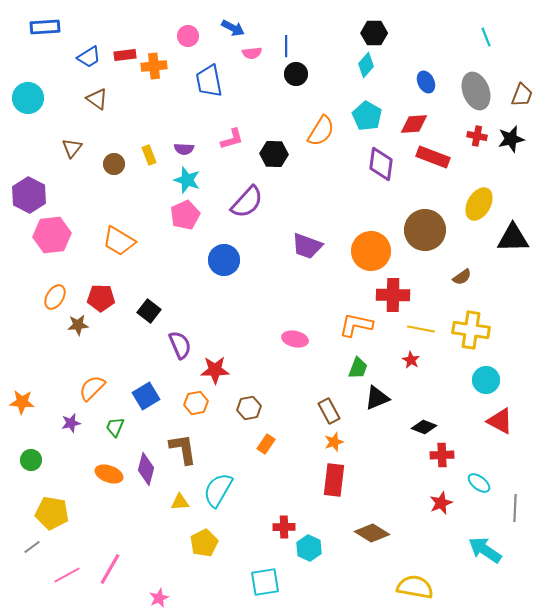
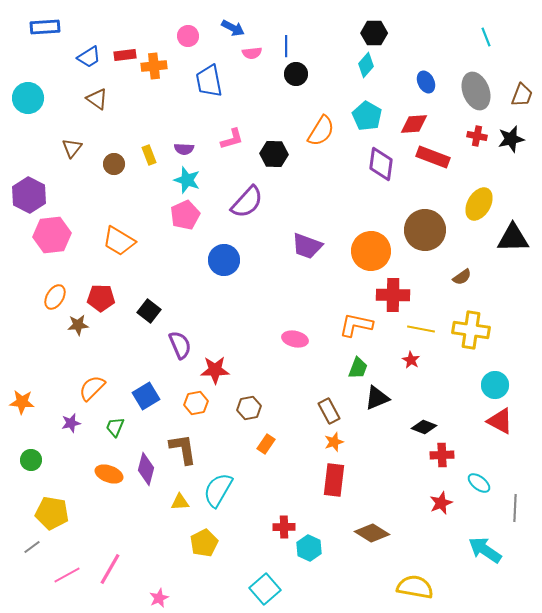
cyan circle at (486, 380): moved 9 px right, 5 px down
cyan square at (265, 582): moved 7 px down; rotated 32 degrees counterclockwise
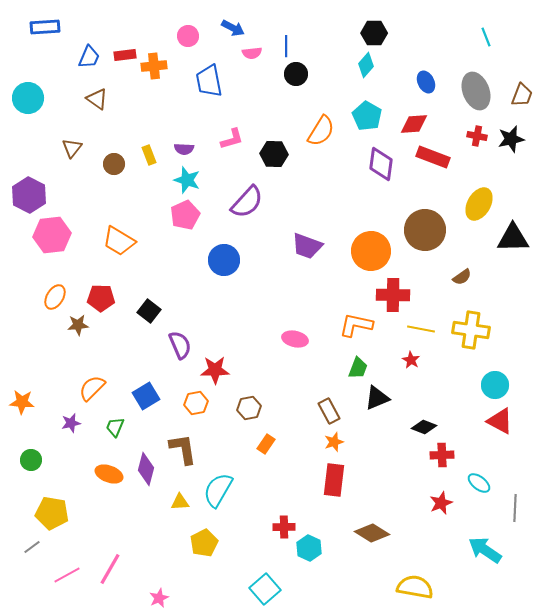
blue trapezoid at (89, 57): rotated 35 degrees counterclockwise
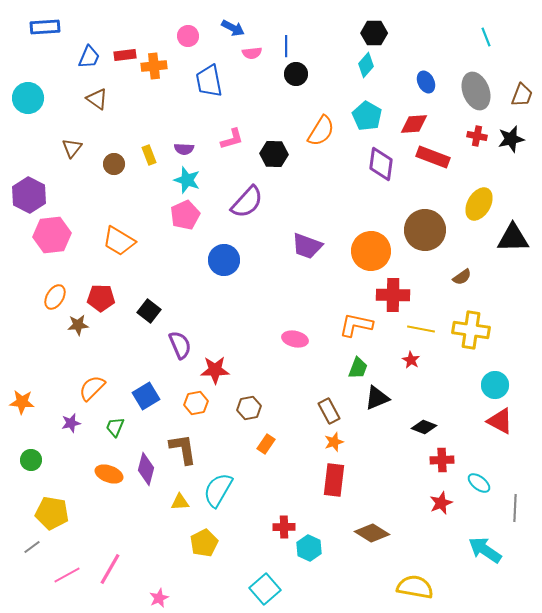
red cross at (442, 455): moved 5 px down
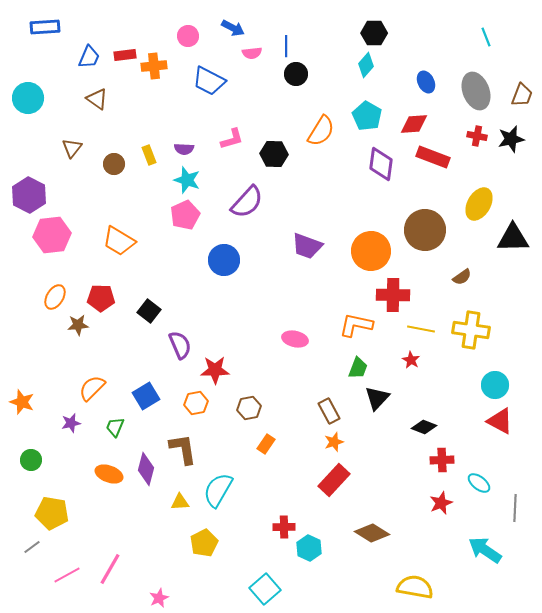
blue trapezoid at (209, 81): rotated 52 degrees counterclockwise
black triangle at (377, 398): rotated 24 degrees counterclockwise
orange star at (22, 402): rotated 15 degrees clockwise
red rectangle at (334, 480): rotated 36 degrees clockwise
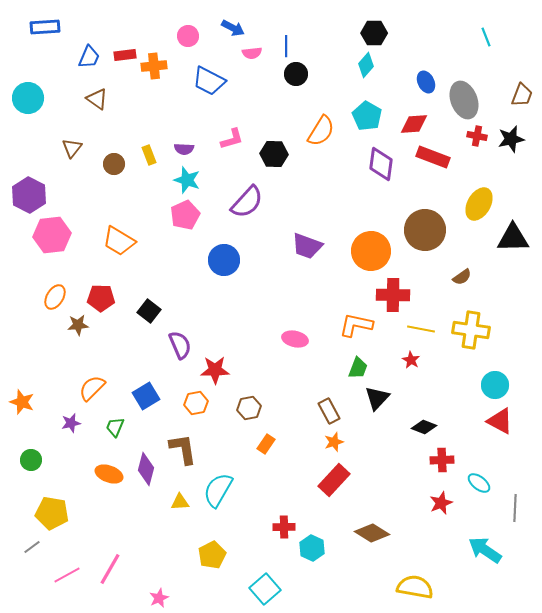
gray ellipse at (476, 91): moved 12 px left, 9 px down
yellow pentagon at (204, 543): moved 8 px right, 12 px down
cyan hexagon at (309, 548): moved 3 px right
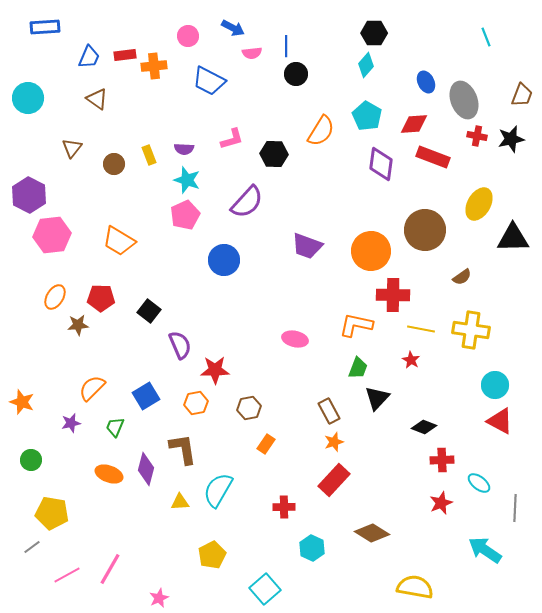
red cross at (284, 527): moved 20 px up
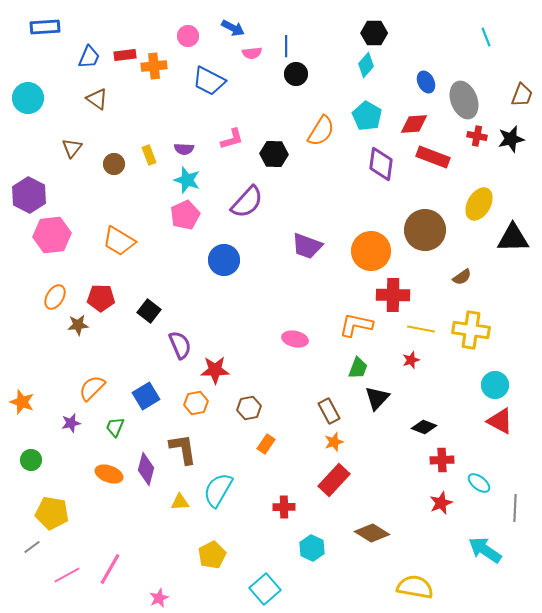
red star at (411, 360): rotated 24 degrees clockwise
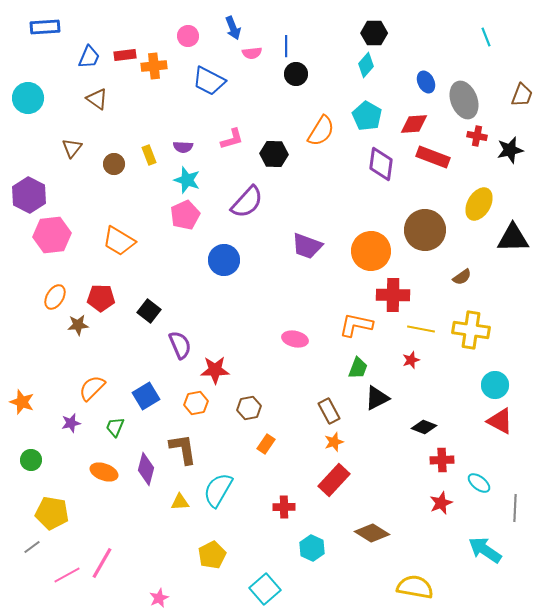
blue arrow at (233, 28): rotated 40 degrees clockwise
black star at (511, 139): moved 1 px left, 11 px down
purple semicircle at (184, 149): moved 1 px left, 2 px up
black triangle at (377, 398): rotated 20 degrees clockwise
orange ellipse at (109, 474): moved 5 px left, 2 px up
pink line at (110, 569): moved 8 px left, 6 px up
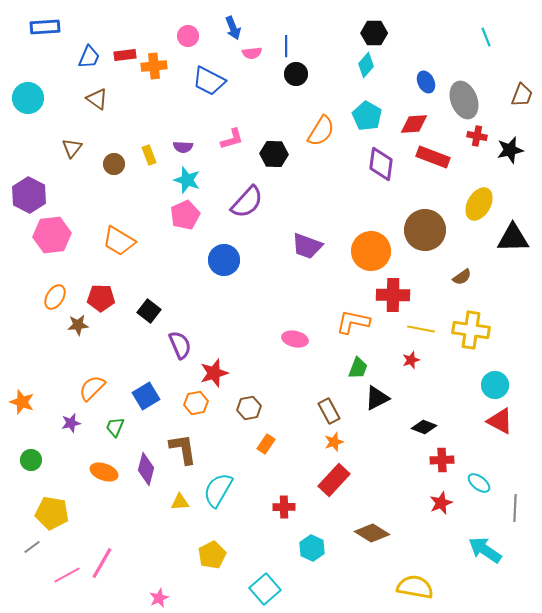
orange L-shape at (356, 325): moved 3 px left, 3 px up
red star at (215, 370): moved 1 px left, 3 px down; rotated 16 degrees counterclockwise
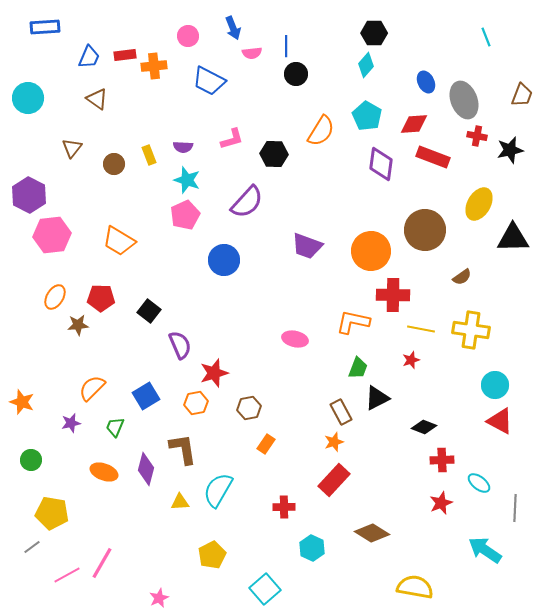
brown rectangle at (329, 411): moved 12 px right, 1 px down
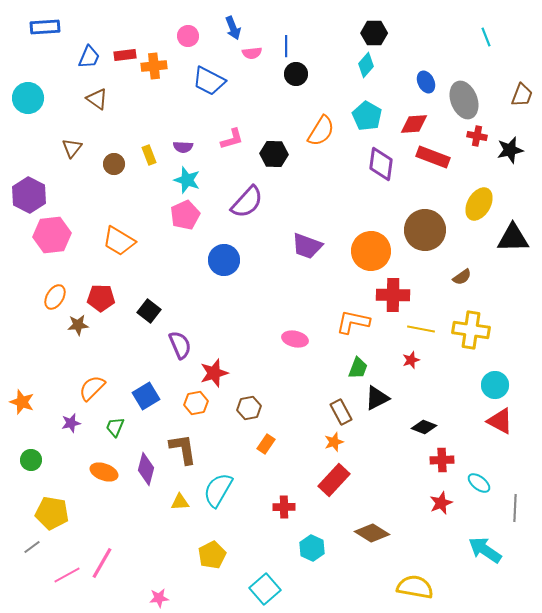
pink star at (159, 598): rotated 18 degrees clockwise
